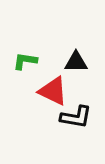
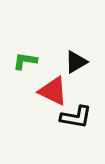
black triangle: rotated 30 degrees counterclockwise
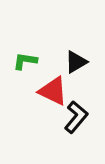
black L-shape: rotated 60 degrees counterclockwise
